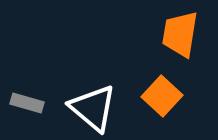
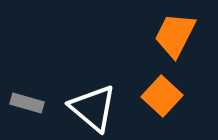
orange trapezoid: moved 5 px left, 1 px down; rotated 18 degrees clockwise
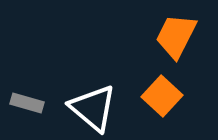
orange trapezoid: moved 1 px right, 1 px down
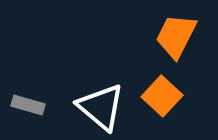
gray rectangle: moved 1 px right, 2 px down
white triangle: moved 8 px right, 1 px up
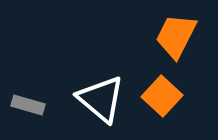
white triangle: moved 8 px up
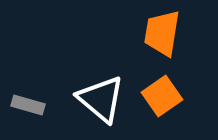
orange trapezoid: moved 14 px left, 3 px up; rotated 18 degrees counterclockwise
orange square: rotated 12 degrees clockwise
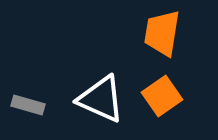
white triangle: rotated 16 degrees counterclockwise
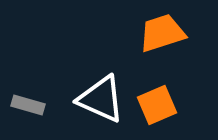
orange trapezoid: rotated 63 degrees clockwise
orange square: moved 5 px left, 9 px down; rotated 12 degrees clockwise
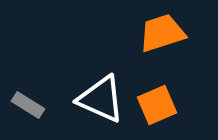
gray rectangle: rotated 16 degrees clockwise
